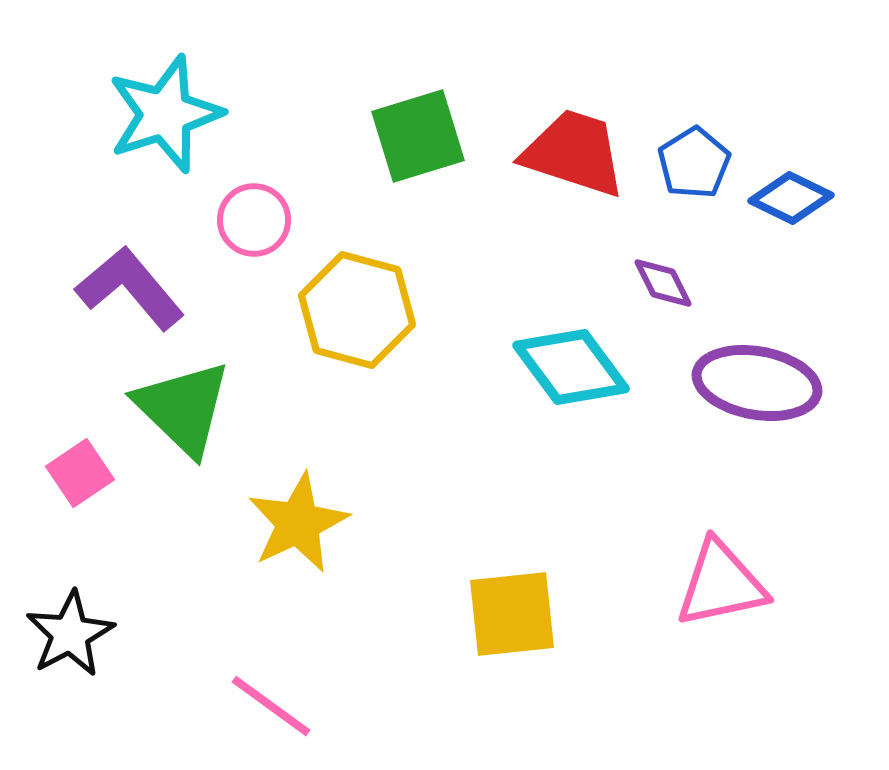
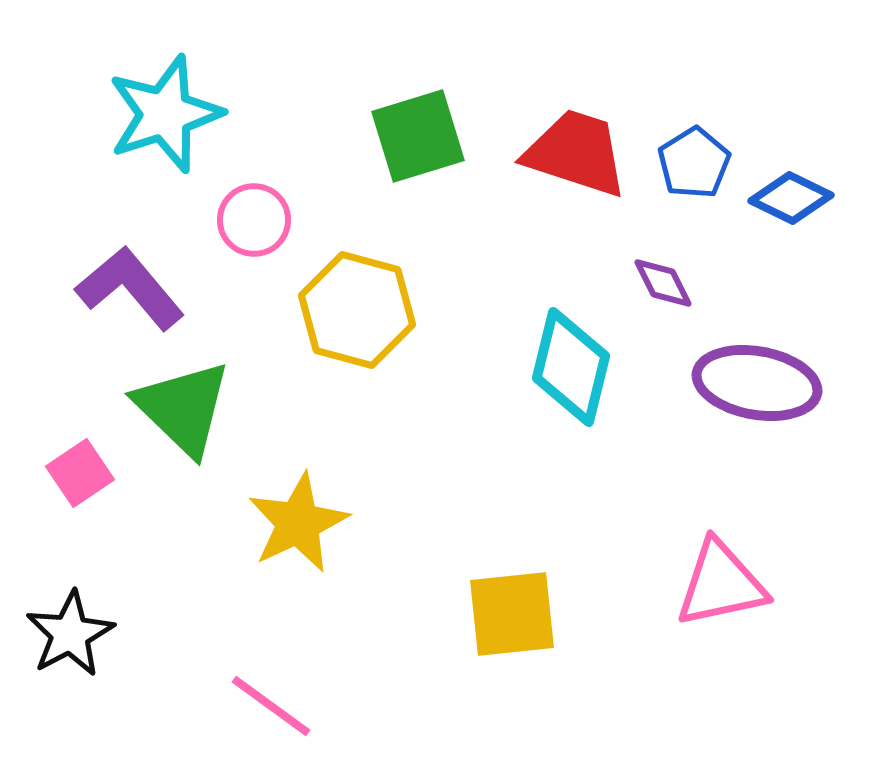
red trapezoid: moved 2 px right
cyan diamond: rotated 50 degrees clockwise
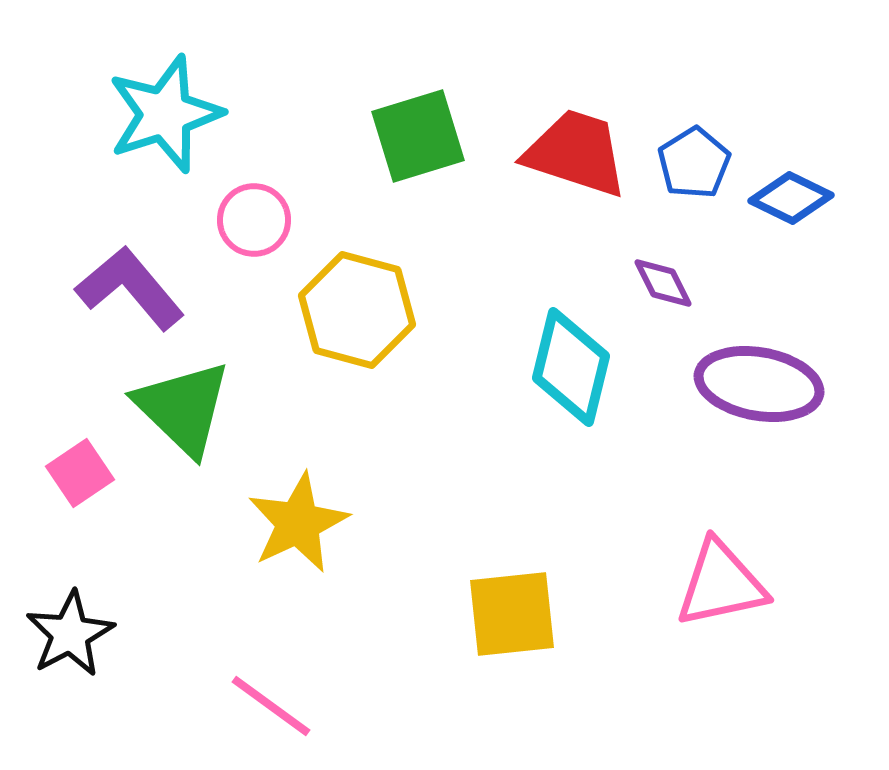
purple ellipse: moved 2 px right, 1 px down
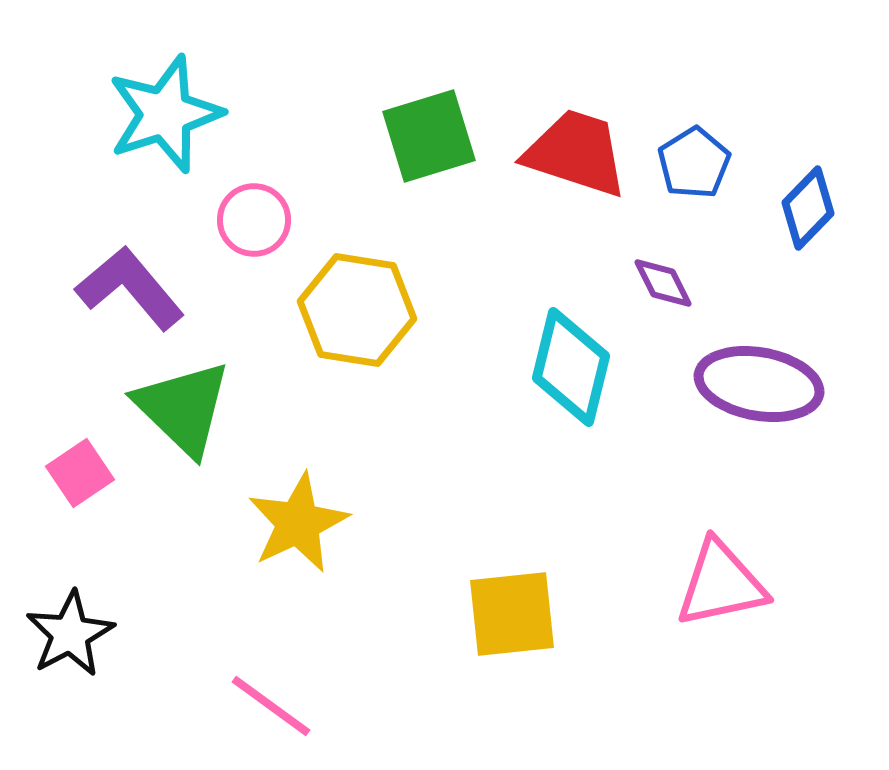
green square: moved 11 px right
blue diamond: moved 17 px right, 10 px down; rotated 72 degrees counterclockwise
yellow hexagon: rotated 6 degrees counterclockwise
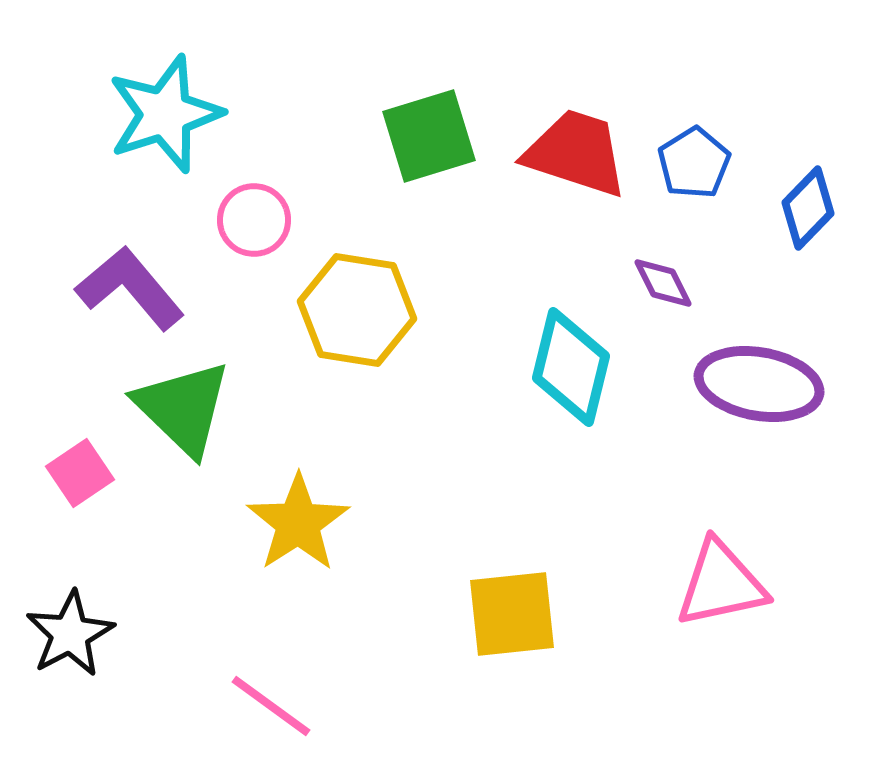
yellow star: rotated 8 degrees counterclockwise
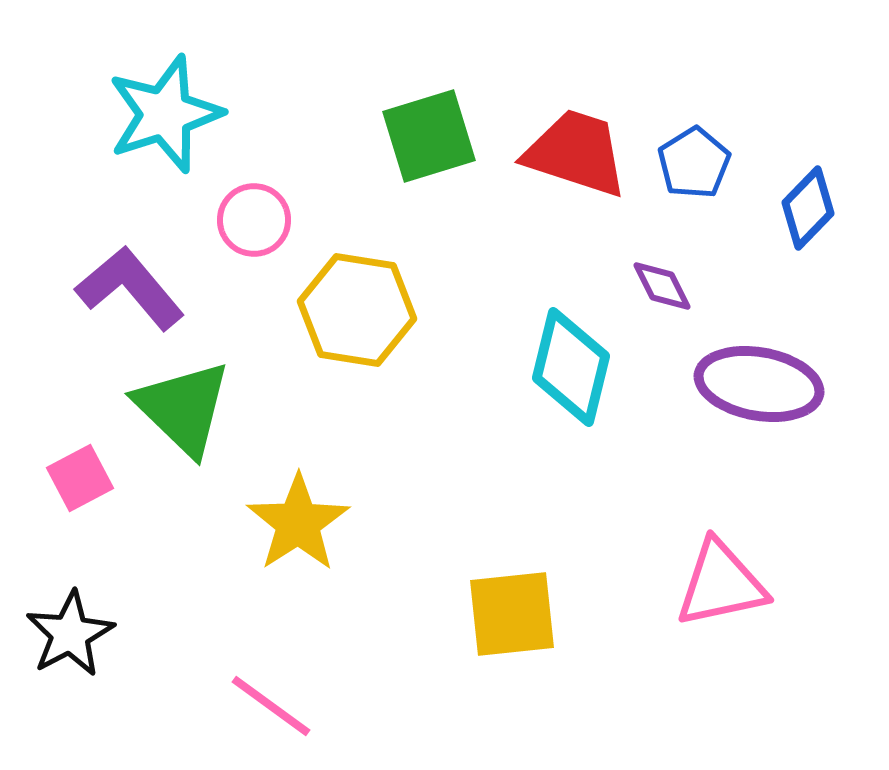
purple diamond: moved 1 px left, 3 px down
pink square: moved 5 px down; rotated 6 degrees clockwise
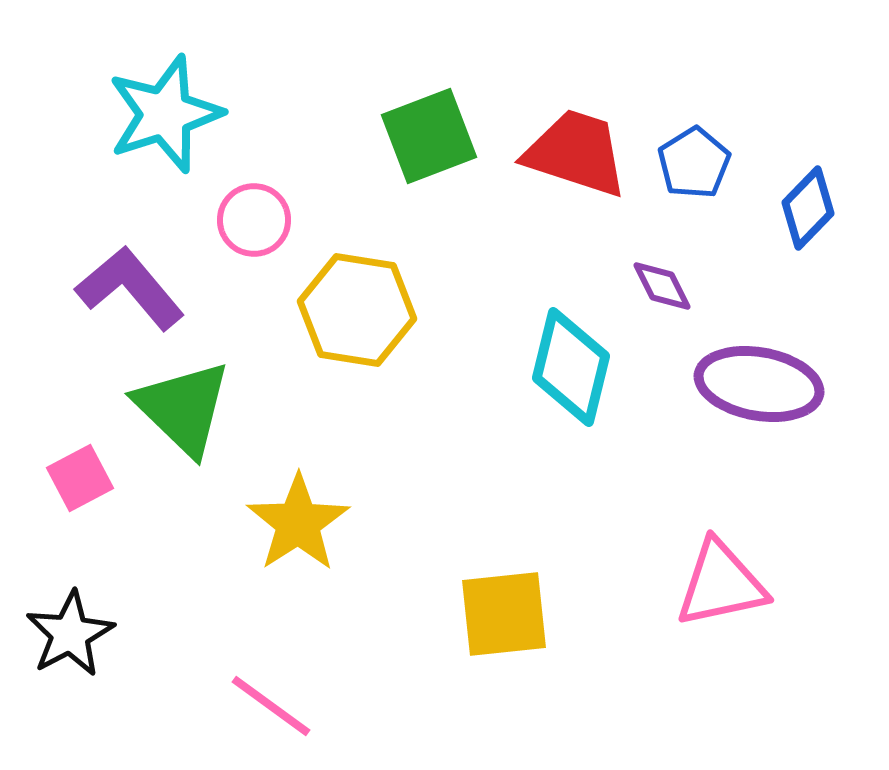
green square: rotated 4 degrees counterclockwise
yellow square: moved 8 px left
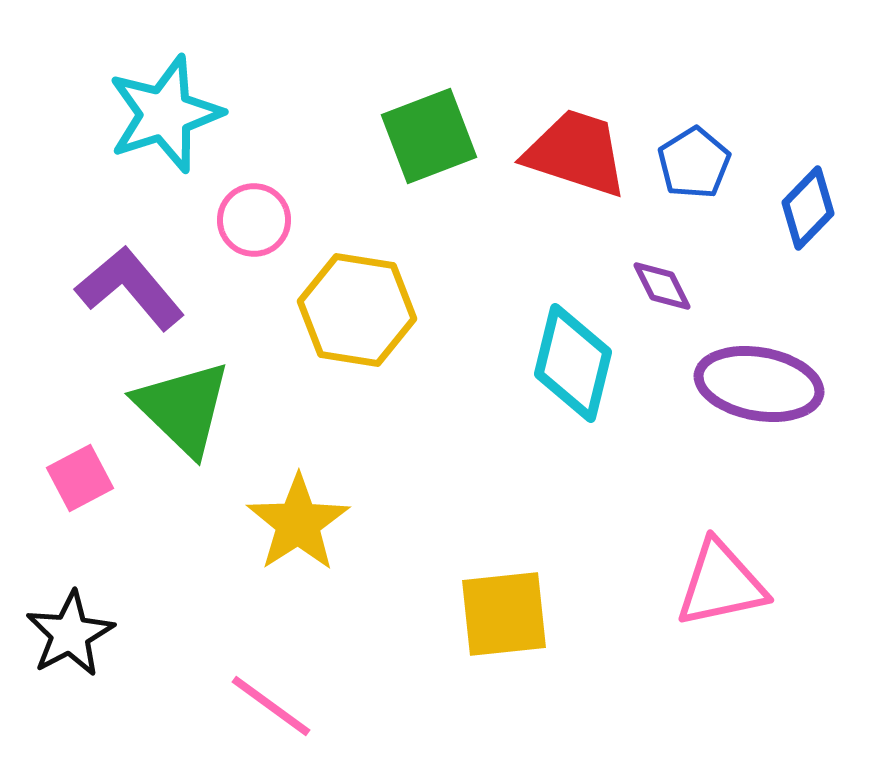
cyan diamond: moved 2 px right, 4 px up
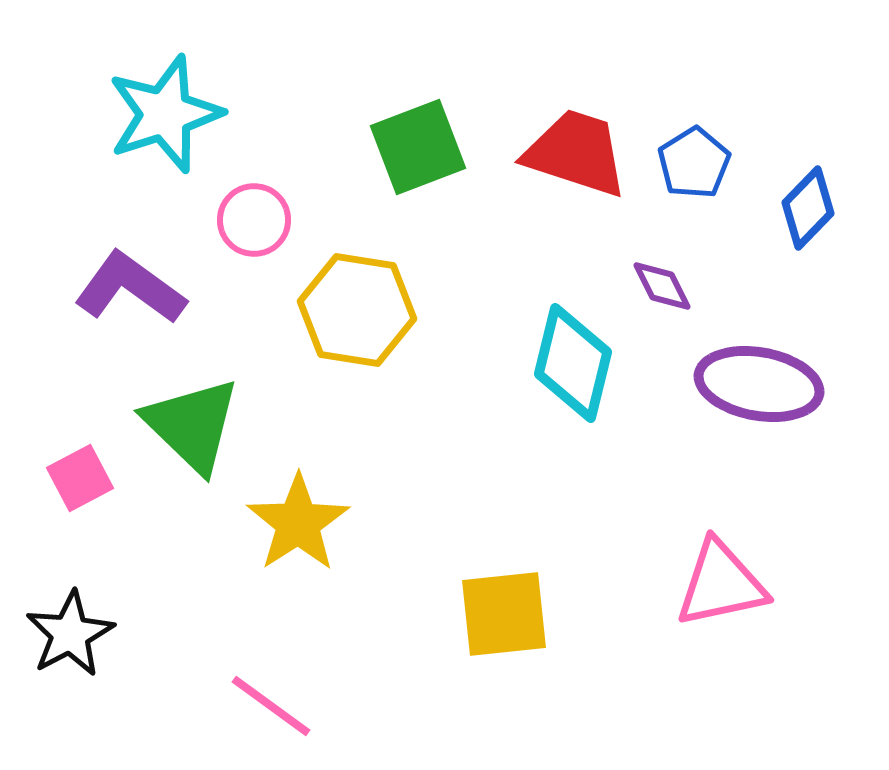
green square: moved 11 px left, 11 px down
purple L-shape: rotated 14 degrees counterclockwise
green triangle: moved 9 px right, 17 px down
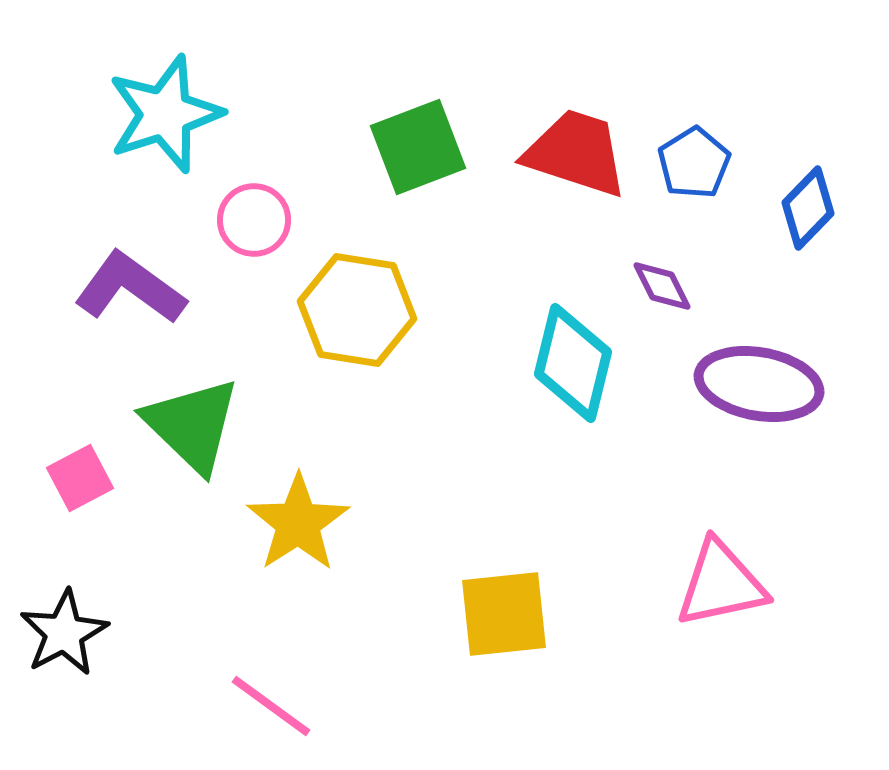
black star: moved 6 px left, 1 px up
